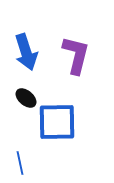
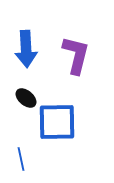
blue arrow: moved 3 px up; rotated 15 degrees clockwise
blue line: moved 1 px right, 4 px up
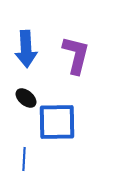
blue line: moved 3 px right; rotated 15 degrees clockwise
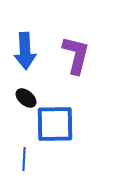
blue arrow: moved 1 px left, 2 px down
blue square: moved 2 px left, 2 px down
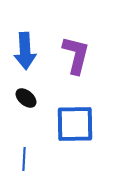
blue square: moved 20 px right
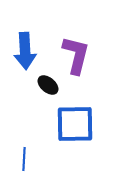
black ellipse: moved 22 px right, 13 px up
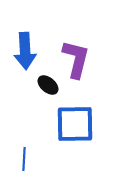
purple L-shape: moved 4 px down
